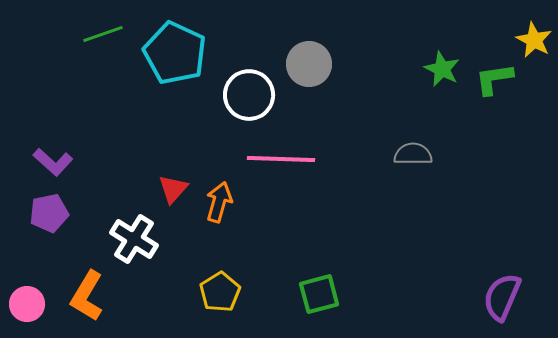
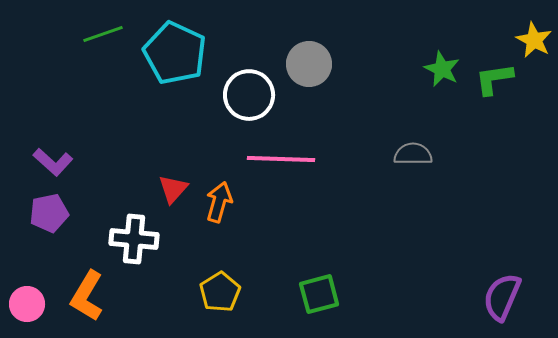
white cross: rotated 27 degrees counterclockwise
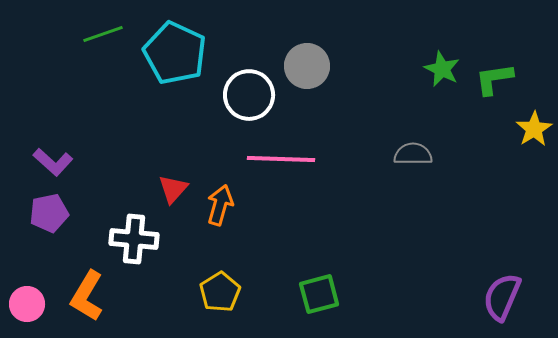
yellow star: moved 89 px down; rotated 12 degrees clockwise
gray circle: moved 2 px left, 2 px down
orange arrow: moved 1 px right, 3 px down
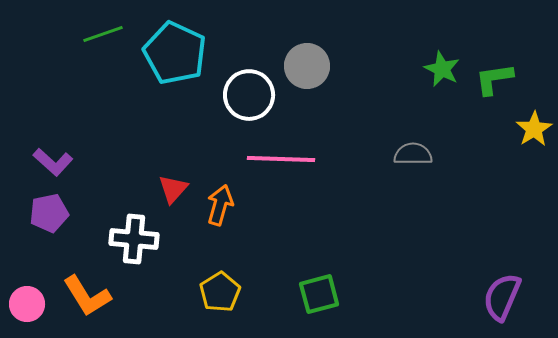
orange L-shape: rotated 63 degrees counterclockwise
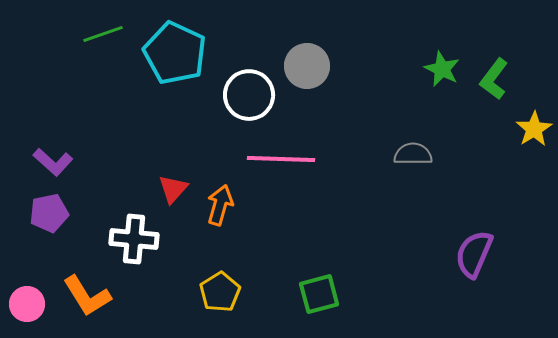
green L-shape: rotated 45 degrees counterclockwise
purple semicircle: moved 28 px left, 43 px up
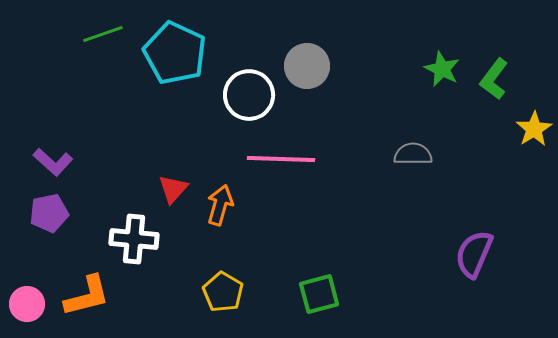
yellow pentagon: moved 3 px right; rotated 9 degrees counterclockwise
orange L-shape: rotated 72 degrees counterclockwise
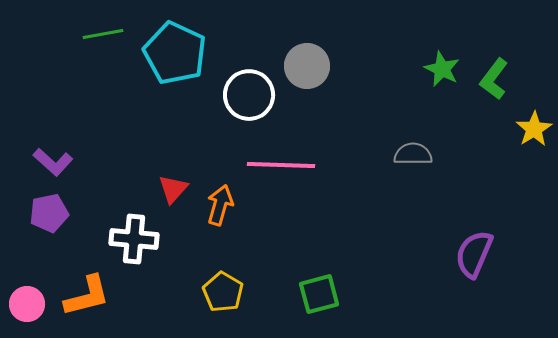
green line: rotated 9 degrees clockwise
pink line: moved 6 px down
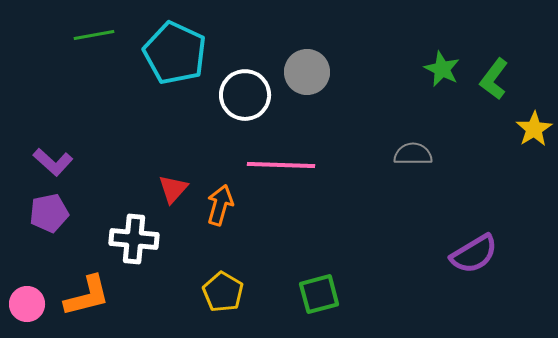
green line: moved 9 px left, 1 px down
gray circle: moved 6 px down
white circle: moved 4 px left
purple semicircle: rotated 144 degrees counterclockwise
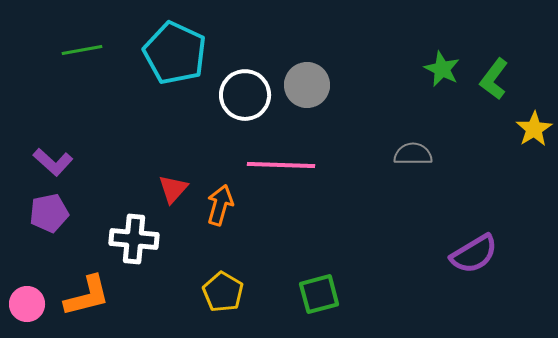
green line: moved 12 px left, 15 px down
gray circle: moved 13 px down
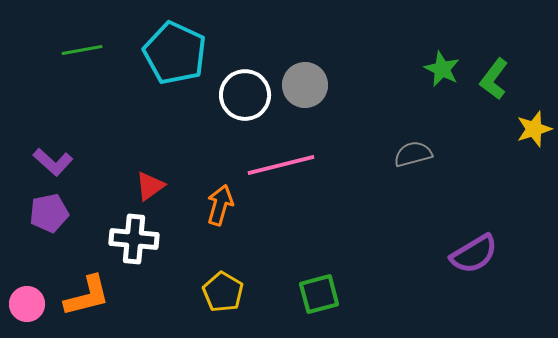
gray circle: moved 2 px left
yellow star: rotated 15 degrees clockwise
gray semicircle: rotated 15 degrees counterclockwise
pink line: rotated 16 degrees counterclockwise
red triangle: moved 23 px left, 3 px up; rotated 12 degrees clockwise
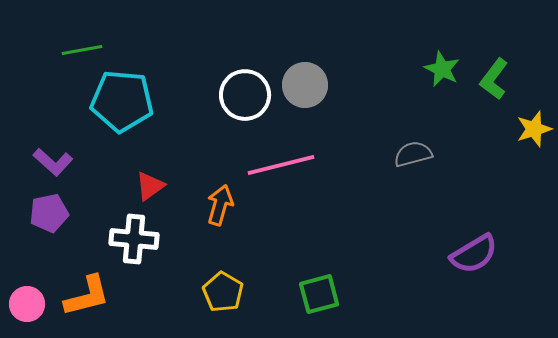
cyan pentagon: moved 53 px left, 48 px down; rotated 20 degrees counterclockwise
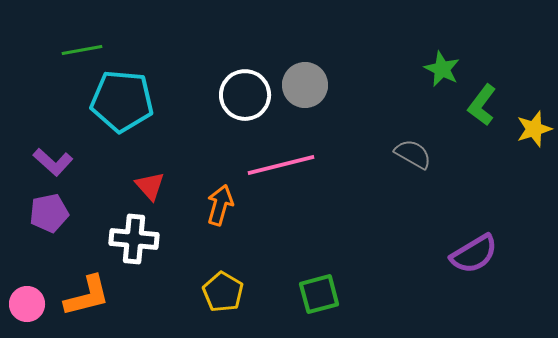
green L-shape: moved 12 px left, 26 px down
gray semicircle: rotated 45 degrees clockwise
red triangle: rotated 36 degrees counterclockwise
